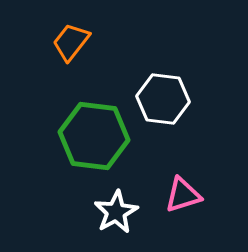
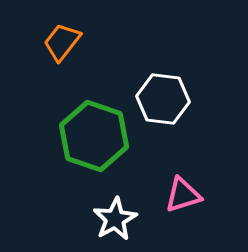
orange trapezoid: moved 9 px left
green hexagon: rotated 12 degrees clockwise
white star: moved 1 px left, 7 px down
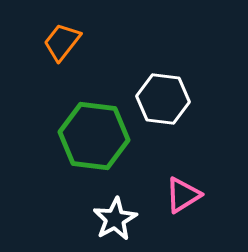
green hexagon: rotated 12 degrees counterclockwise
pink triangle: rotated 15 degrees counterclockwise
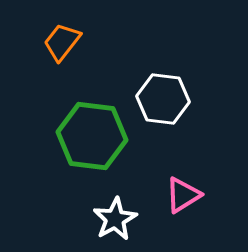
green hexagon: moved 2 px left
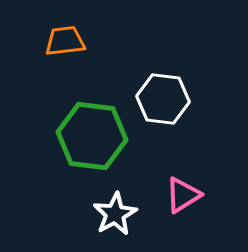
orange trapezoid: moved 3 px right, 1 px up; rotated 45 degrees clockwise
white star: moved 5 px up
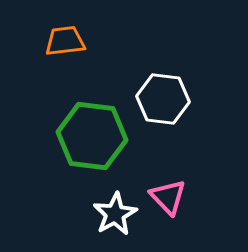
pink triangle: moved 15 px left, 2 px down; rotated 42 degrees counterclockwise
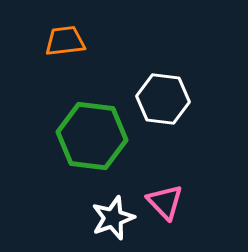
pink triangle: moved 3 px left, 5 px down
white star: moved 2 px left, 4 px down; rotated 9 degrees clockwise
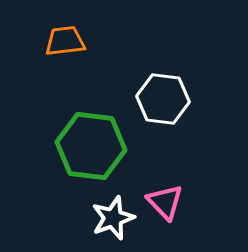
green hexagon: moved 1 px left, 10 px down
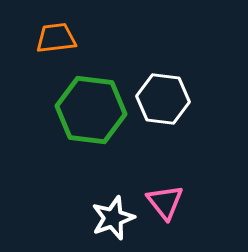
orange trapezoid: moved 9 px left, 3 px up
green hexagon: moved 36 px up
pink triangle: rotated 6 degrees clockwise
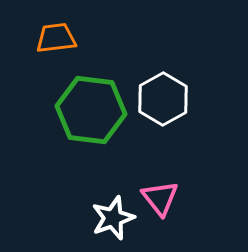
white hexagon: rotated 24 degrees clockwise
pink triangle: moved 5 px left, 4 px up
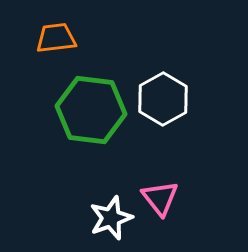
white star: moved 2 px left
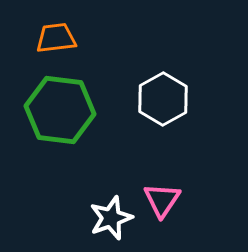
green hexagon: moved 31 px left
pink triangle: moved 2 px right, 2 px down; rotated 12 degrees clockwise
